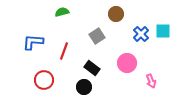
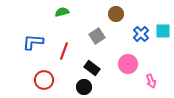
pink circle: moved 1 px right, 1 px down
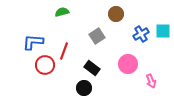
blue cross: rotated 14 degrees clockwise
red circle: moved 1 px right, 15 px up
black circle: moved 1 px down
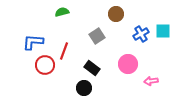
pink arrow: rotated 104 degrees clockwise
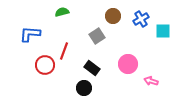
brown circle: moved 3 px left, 2 px down
blue cross: moved 15 px up
blue L-shape: moved 3 px left, 8 px up
pink arrow: rotated 24 degrees clockwise
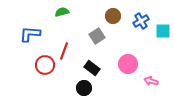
blue cross: moved 2 px down
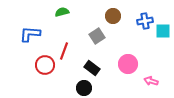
blue cross: moved 4 px right; rotated 21 degrees clockwise
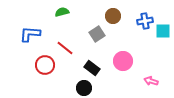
gray square: moved 2 px up
red line: moved 1 px right, 3 px up; rotated 72 degrees counterclockwise
pink circle: moved 5 px left, 3 px up
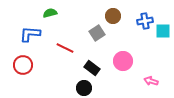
green semicircle: moved 12 px left, 1 px down
gray square: moved 1 px up
red line: rotated 12 degrees counterclockwise
red circle: moved 22 px left
